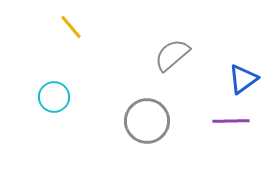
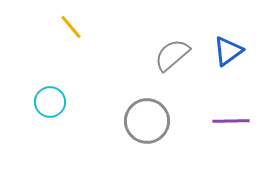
blue triangle: moved 15 px left, 28 px up
cyan circle: moved 4 px left, 5 px down
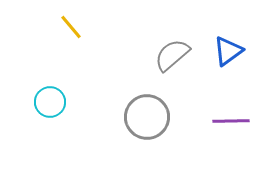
gray circle: moved 4 px up
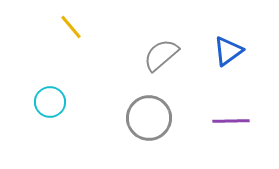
gray semicircle: moved 11 px left
gray circle: moved 2 px right, 1 px down
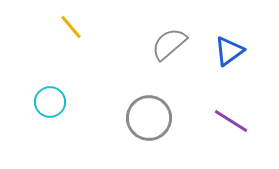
blue triangle: moved 1 px right
gray semicircle: moved 8 px right, 11 px up
purple line: rotated 33 degrees clockwise
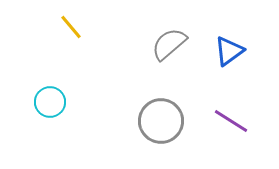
gray circle: moved 12 px right, 3 px down
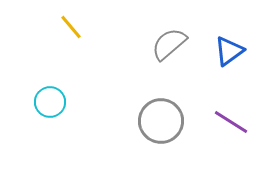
purple line: moved 1 px down
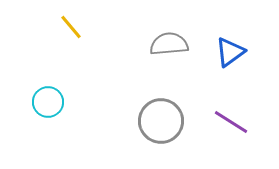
gray semicircle: rotated 36 degrees clockwise
blue triangle: moved 1 px right, 1 px down
cyan circle: moved 2 px left
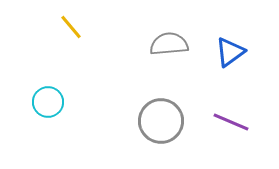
purple line: rotated 9 degrees counterclockwise
